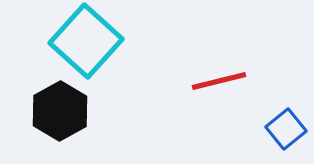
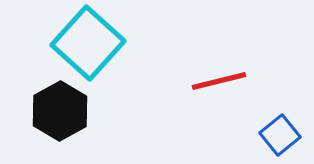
cyan square: moved 2 px right, 2 px down
blue square: moved 6 px left, 6 px down
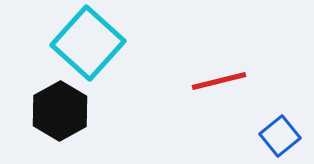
blue square: moved 1 px down
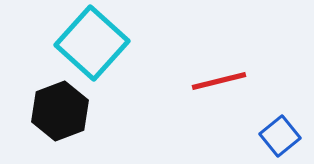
cyan square: moved 4 px right
black hexagon: rotated 8 degrees clockwise
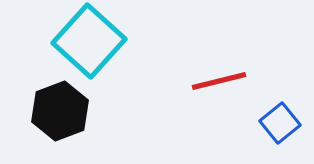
cyan square: moved 3 px left, 2 px up
blue square: moved 13 px up
